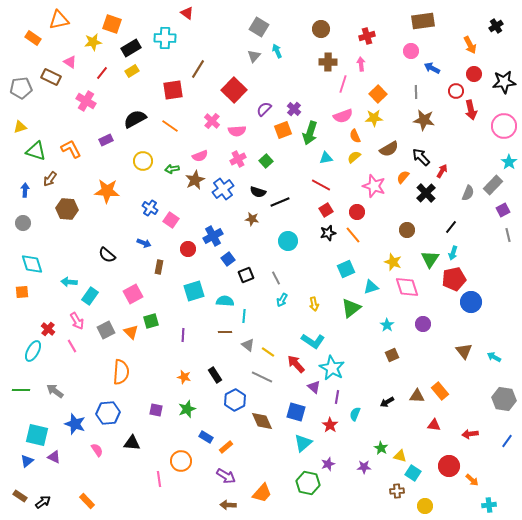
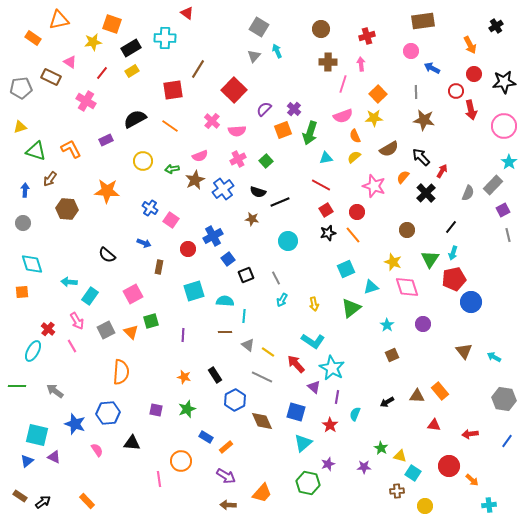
green line at (21, 390): moved 4 px left, 4 px up
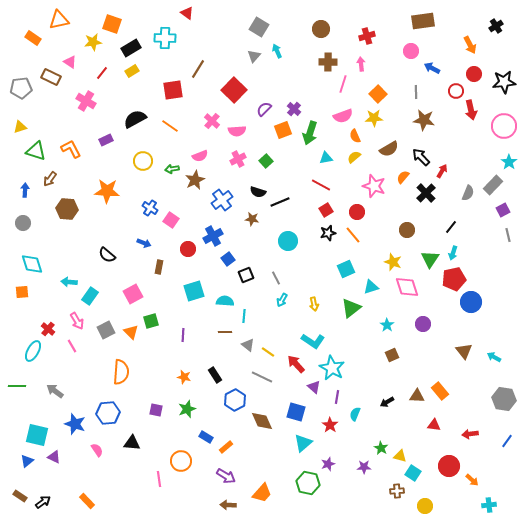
blue cross at (223, 189): moved 1 px left, 11 px down
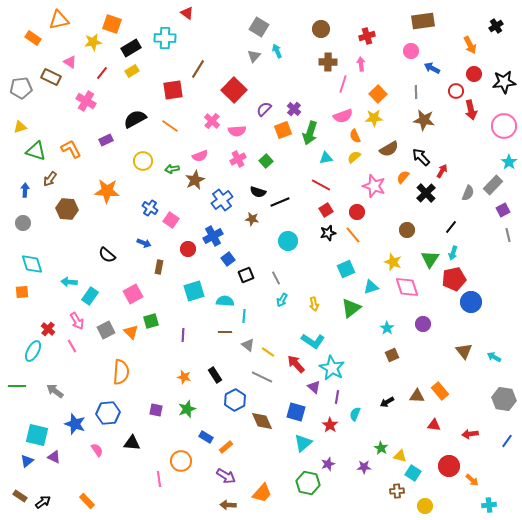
cyan star at (387, 325): moved 3 px down
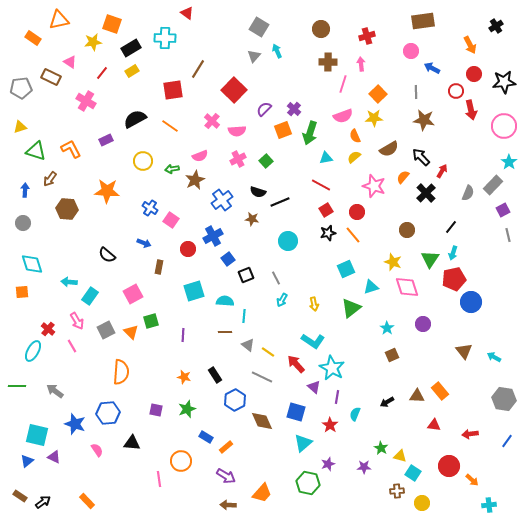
yellow circle at (425, 506): moved 3 px left, 3 px up
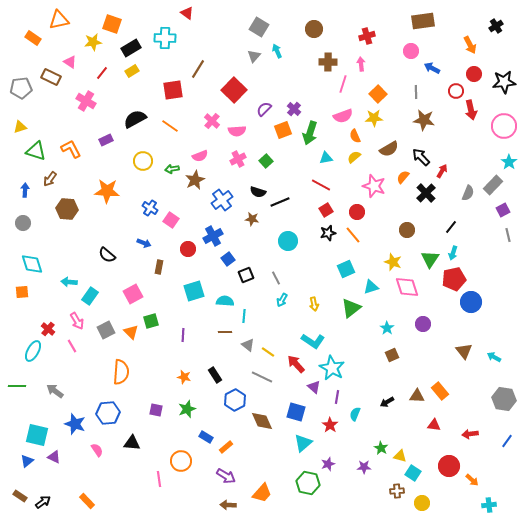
brown circle at (321, 29): moved 7 px left
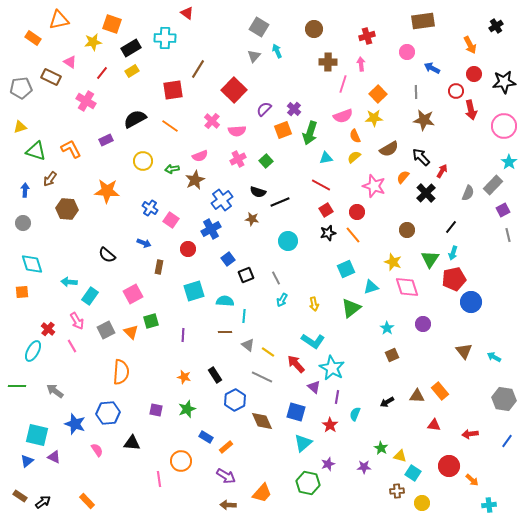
pink circle at (411, 51): moved 4 px left, 1 px down
blue cross at (213, 236): moved 2 px left, 7 px up
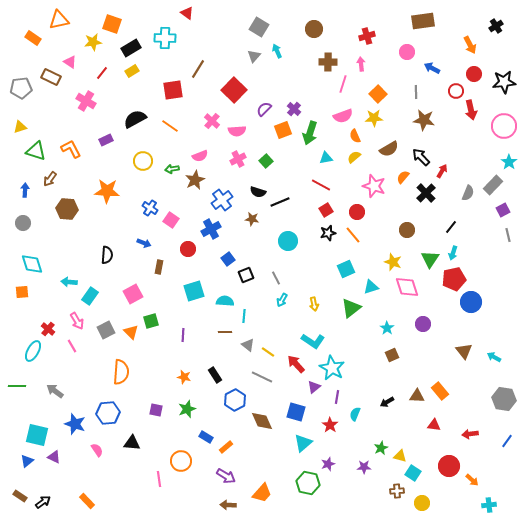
black semicircle at (107, 255): rotated 126 degrees counterclockwise
purple triangle at (314, 387): rotated 40 degrees clockwise
green star at (381, 448): rotated 16 degrees clockwise
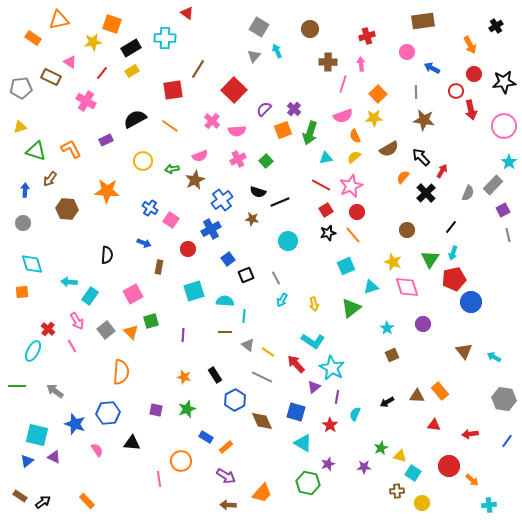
brown circle at (314, 29): moved 4 px left
pink star at (374, 186): moved 23 px left; rotated 30 degrees clockwise
cyan square at (346, 269): moved 3 px up
gray square at (106, 330): rotated 12 degrees counterclockwise
cyan triangle at (303, 443): rotated 48 degrees counterclockwise
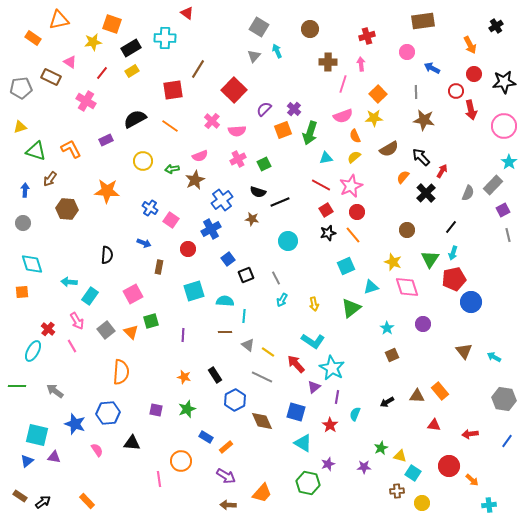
green square at (266, 161): moved 2 px left, 3 px down; rotated 16 degrees clockwise
purple triangle at (54, 457): rotated 16 degrees counterclockwise
